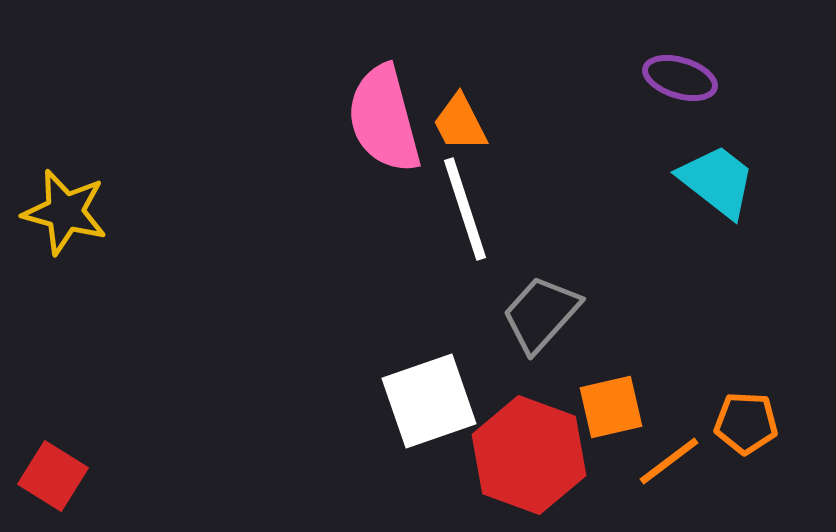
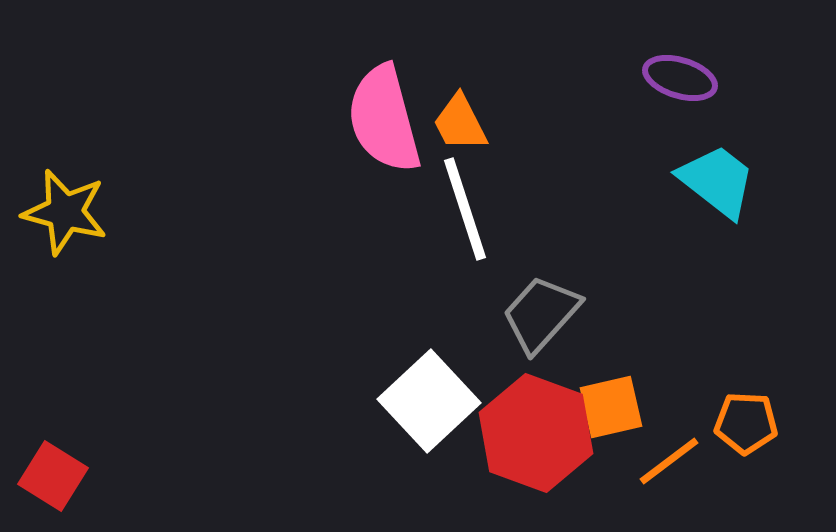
white square: rotated 24 degrees counterclockwise
red hexagon: moved 7 px right, 22 px up
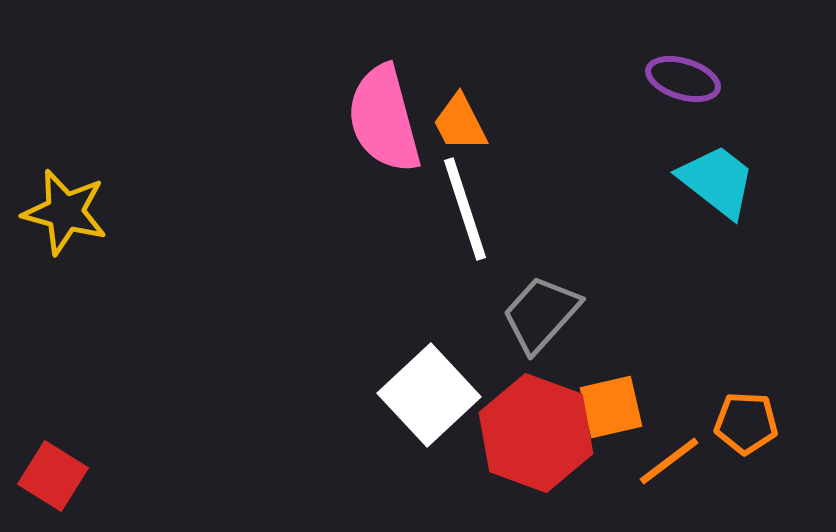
purple ellipse: moved 3 px right, 1 px down
white square: moved 6 px up
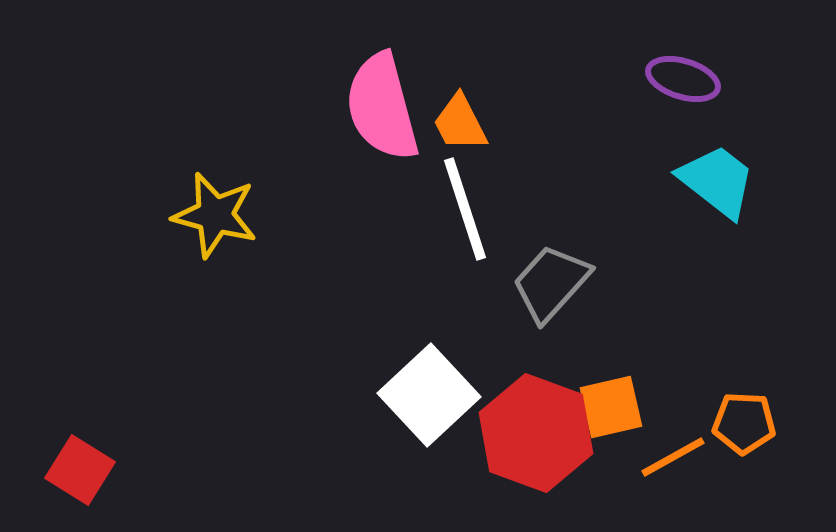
pink semicircle: moved 2 px left, 12 px up
yellow star: moved 150 px right, 3 px down
gray trapezoid: moved 10 px right, 31 px up
orange pentagon: moved 2 px left
orange line: moved 4 px right, 4 px up; rotated 8 degrees clockwise
red square: moved 27 px right, 6 px up
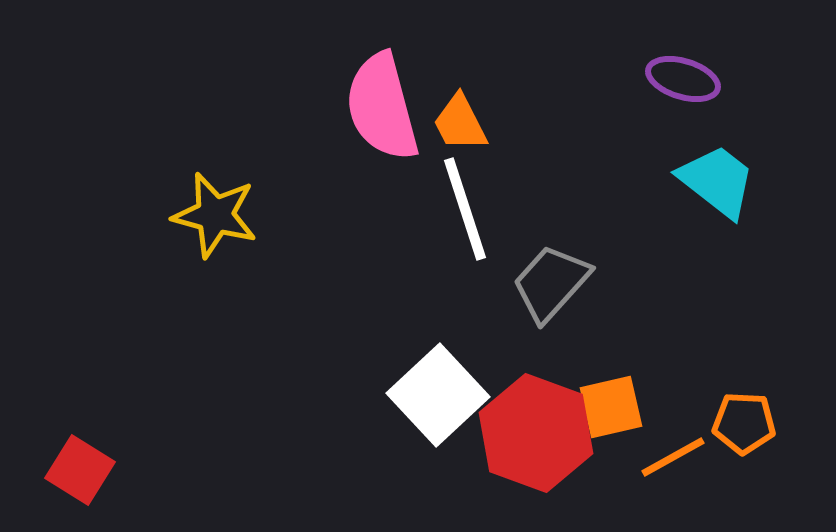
white square: moved 9 px right
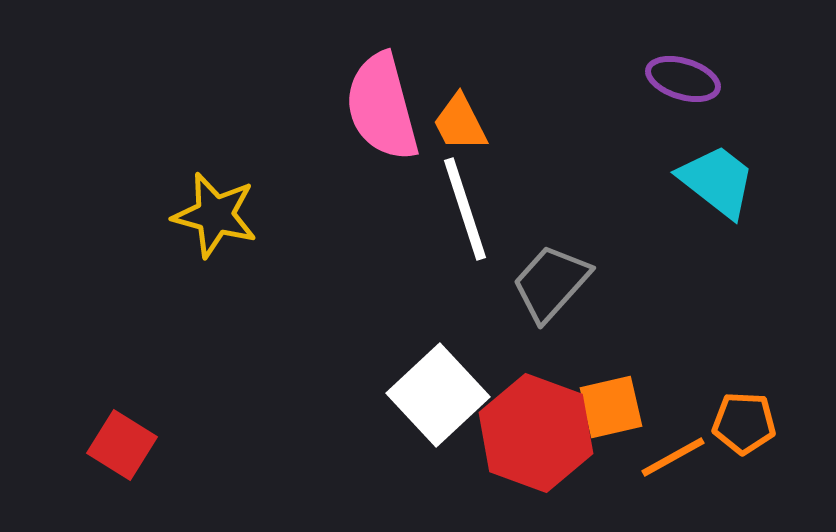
red square: moved 42 px right, 25 px up
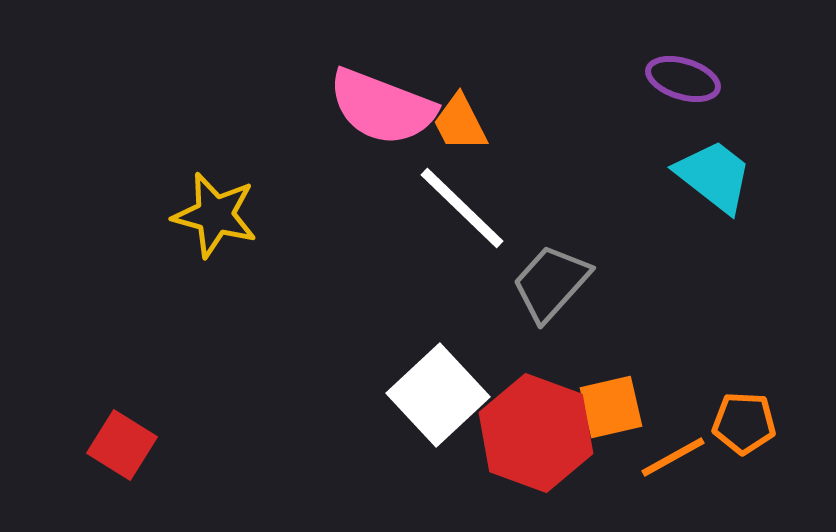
pink semicircle: rotated 54 degrees counterclockwise
cyan trapezoid: moved 3 px left, 5 px up
white line: moved 3 px left, 1 px up; rotated 28 degrees counterclockwise
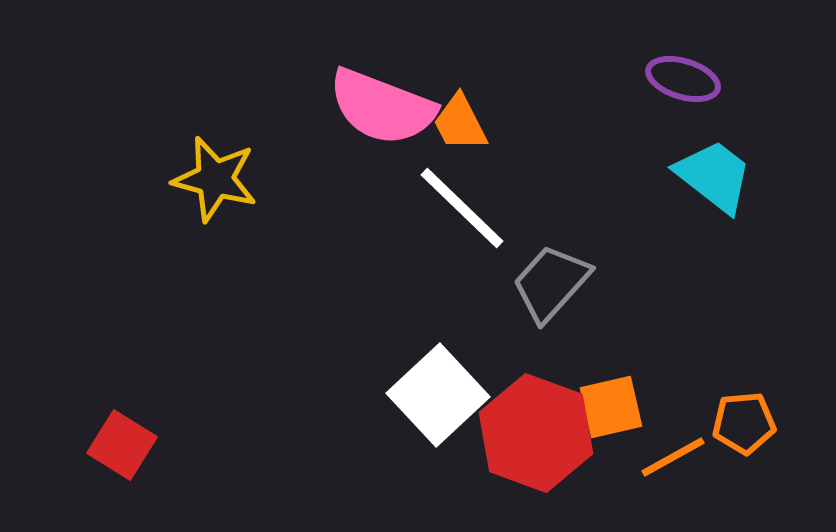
yellow star: moved 36 px up
orange pentagon: rotated 8 degrees counterclockwise
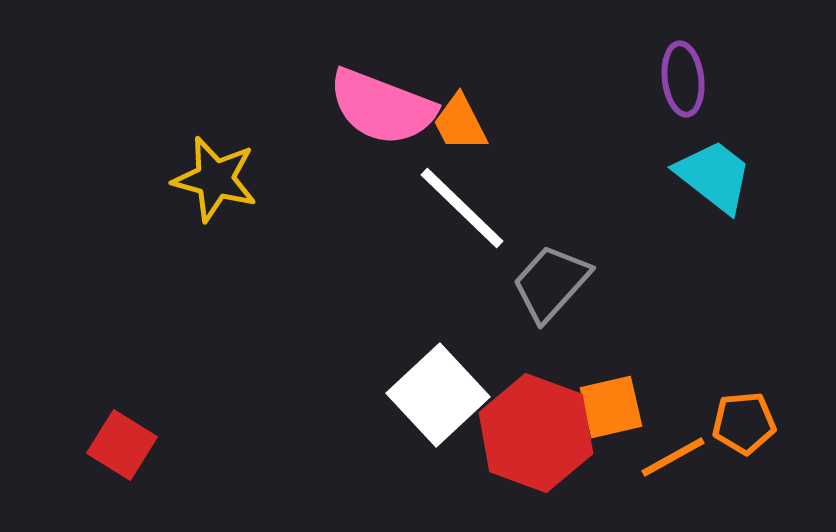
purple ellipse: rotated 66 degrees clockwise
